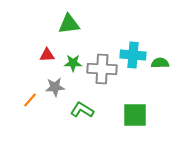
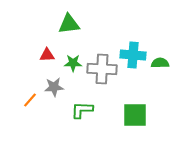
gray star: moved 1 px left
green L-shape: rotated 30 degrees counterclockwise
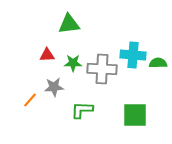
green semicircle: moved 2 px left
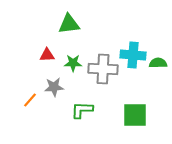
gray cross: moved 1 px right
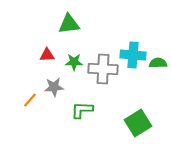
green star: moved 1 px right, 1 px up
green square: moved 3 px right, 8 px down; rotated 32 degrees counterclockwise
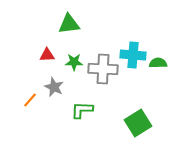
gray star: rotated 30 degrees clockwise
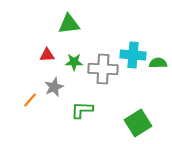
gray star: rotated 24 degrees clockwise
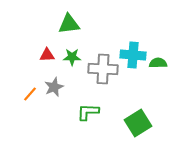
green star: moved 2 px left, 5 px up
orange line: moved 6 px up
green L-shape: moved 6 px right, 2 px down
